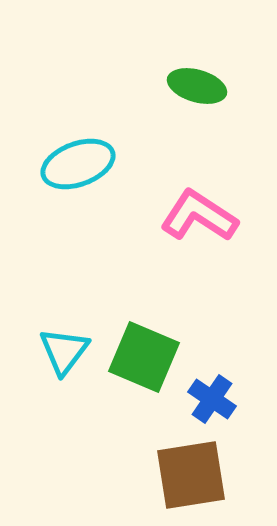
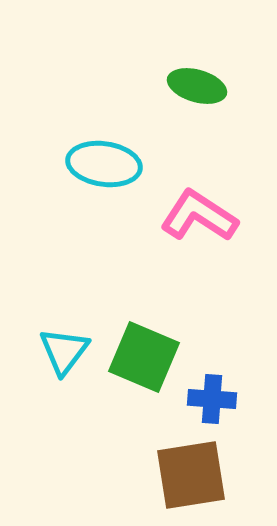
cyan ellipse: moved 26 px right; rotated 28 degrees clockwise
blue cross: rotated 30 degrees counterclockwise
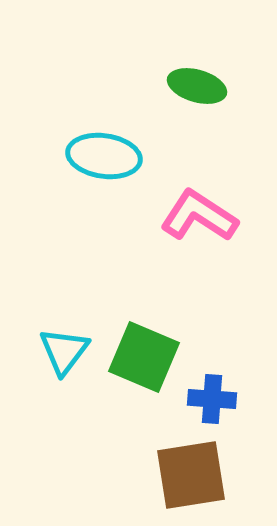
cyan ellipse: moved 8 px up
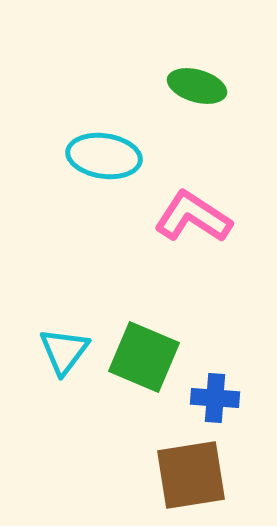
pink L-shape: moved 6 px left, 1 px down
blue cross: moved 3 px right, 1 px up
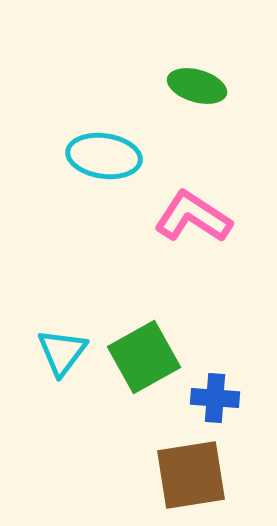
cyan triangle: moved 2 px left, 1 px down
green square: rotated 38 degrees clockwise
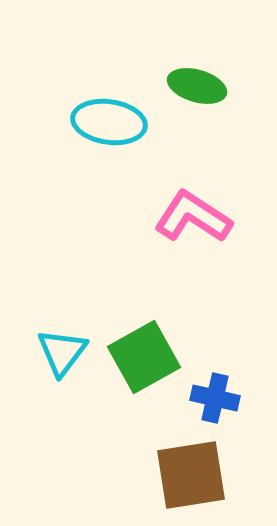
cyan ellipse: moved 5 px right, 34 px up
blue cross: rotated 9 degrees clockwise
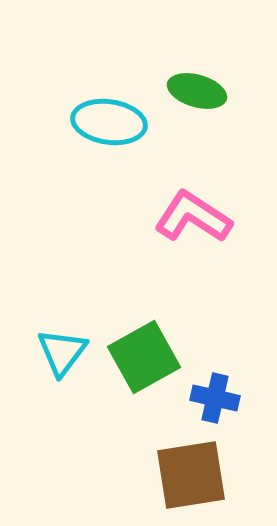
green ellipse: moved 5 px down
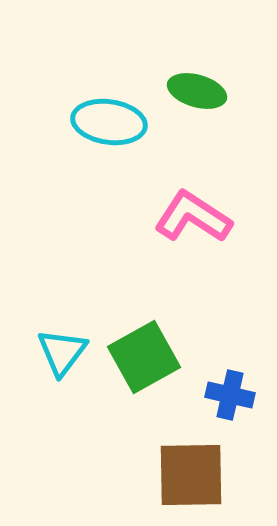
blue cross: moved 15 px right, 3 px up
brown square: rotated 8 degrees clockwise
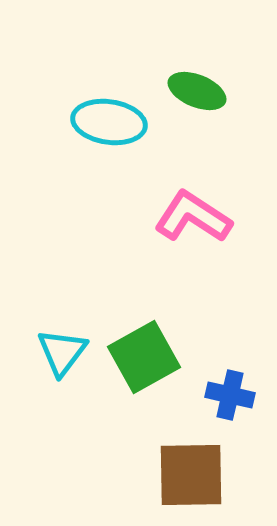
green ellipse: rotated 6 degrees clockwise
